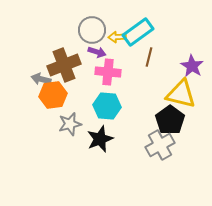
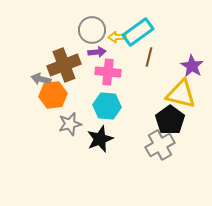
purple arrow: rotated 24 degrees counterclockwise
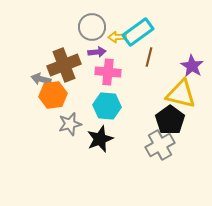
gray circle: moved 3 px up
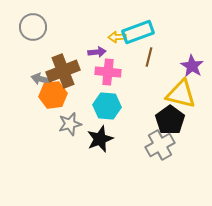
gray circle: moved 59 px left
cyan rectangle: rotated 16 degrees clockwise
brown cross: moved 1 px left, 6 px down
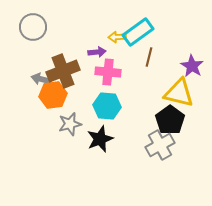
cyan rectangle: rotated 16 degrees counterclockwise
yellow triangle: moved 2 px left, 1 px up
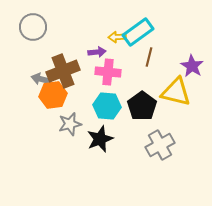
yellow triangle: moved 3 px left, 1 px up
black pentagon: moved 28 px left, 14 px up
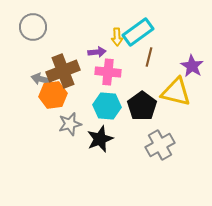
yellow arrow: rotated 90 degrees counterclockwise
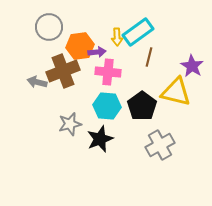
gray circle: moved 16 px right
gray arrow: moved 4 px left, 3 px down
orange hexagon: moved 27 px right, 49 px up
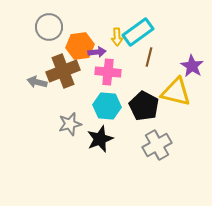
black pentagon: moved 2 px right; rotated 8 degrees counterclockwise
gray cross: moved 3 px left
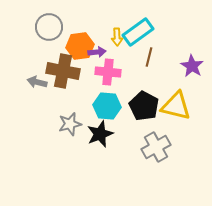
brown cross: rotated 32 degrees clockwise
yellow triangle: moved 14 px down
black star: moved 5 px up
gray cross: moved 1 px left, 2 px down
